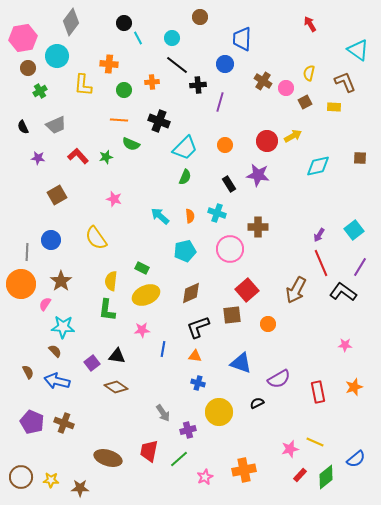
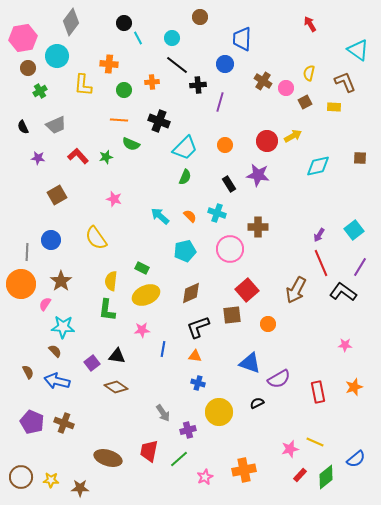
orange semicircle at (190, 216): rotated 40 degrees counterclockwise
blue triangle at (241, 363): moved 9 px right
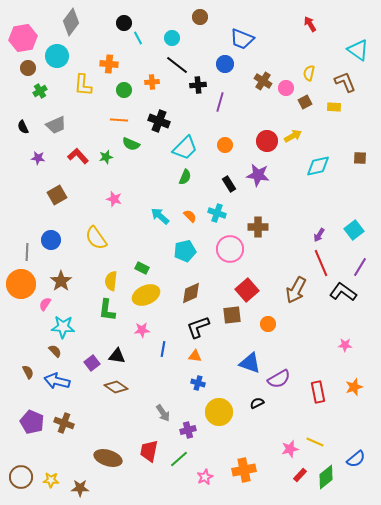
blue trapezoid at (242, 39): rotated 70 degrees counterclockwise
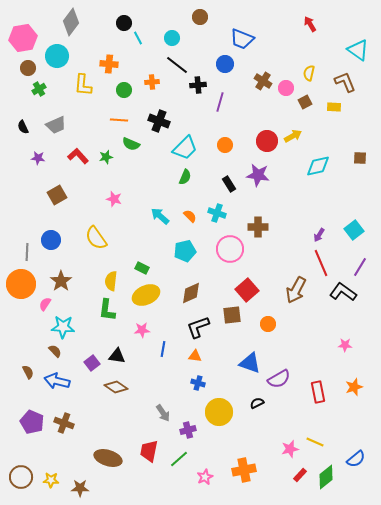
green cross at (40, 91): moved 1 px left, 2 px up
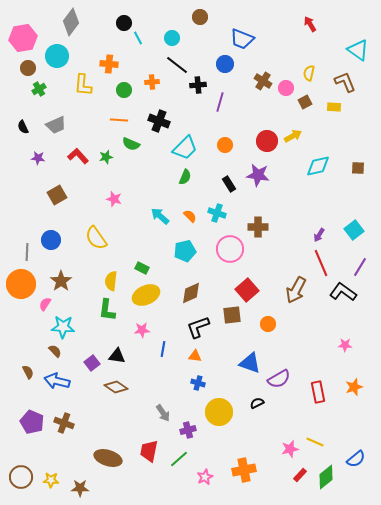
brown square at (360, 158): moved 2 px left, 10 px down
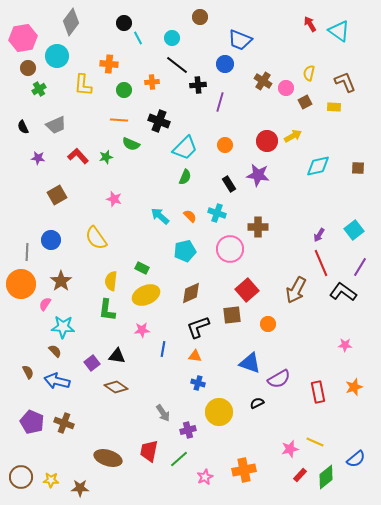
blue trapezoid at (242, 39): moved 2 px left, 1 px down
cyan triangle at (358, 50): moved 19 px left, 19 px up
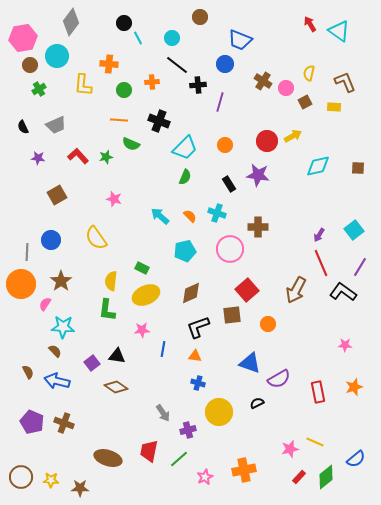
brown circle at (28, 68): moved 2 px right, 3 px up
red rectangle at (300, 475): moved 1 px left, 2 px down
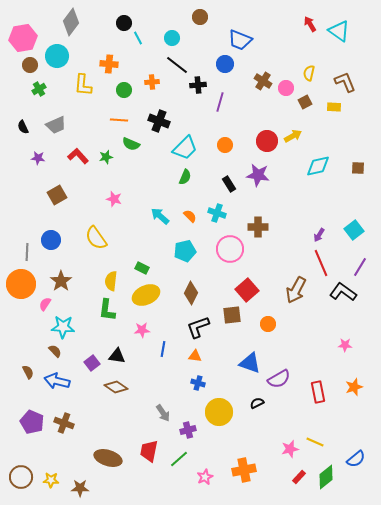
brown diamond at (191, 293): rotated 40 degrees counterclockwise
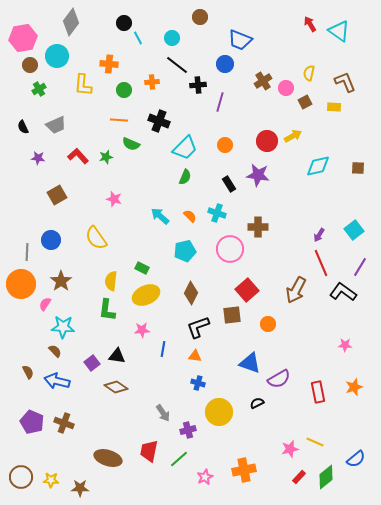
brown cross at (263, 81): rotated 24 degrees clockwise
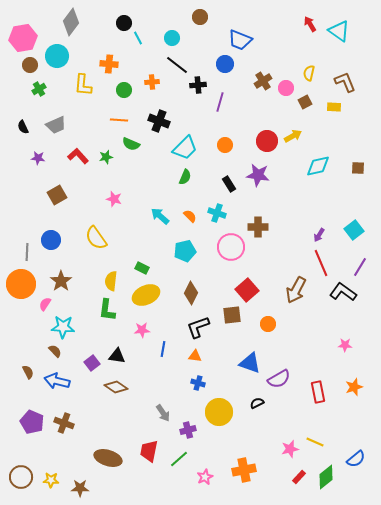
pink circle at (230, 249): moved 1 px right, 2 px up
